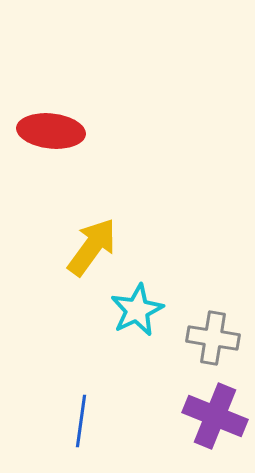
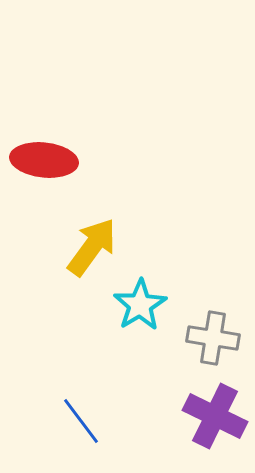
red ellipse: moved 7 px left, 29 px down
cyan star: moved 3 px right, 5 px up; rotated 6 degrees counterclockwise
purple cross: rotated 4 degrees clockwise
blue line: rotated 45 degrees counterclockwise
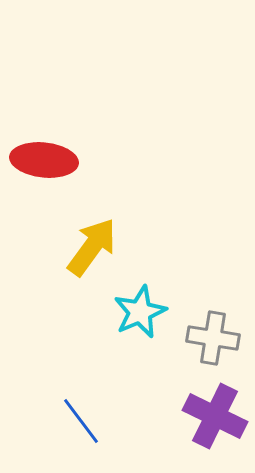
cyan star: moved 7 px down; rotated 8 degrees clockwise
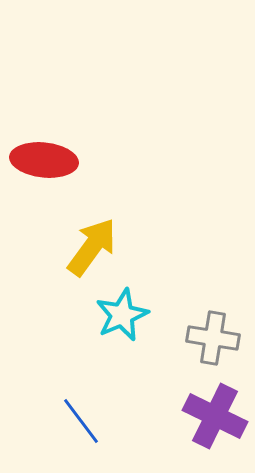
cyan star: moved 18 px left, 3 px down
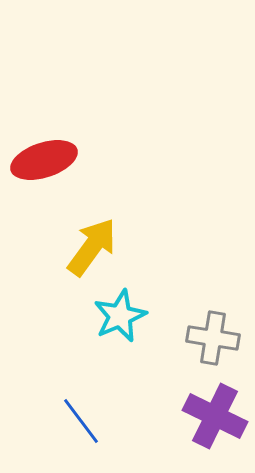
red ellipse: rotated 24 degrees counterclockwise
cyan star: moved 2 px left, 1 px down
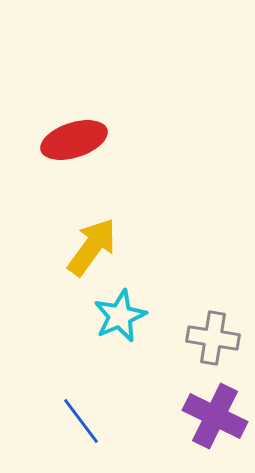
red ellipse: moved 30 px right, 20 px up
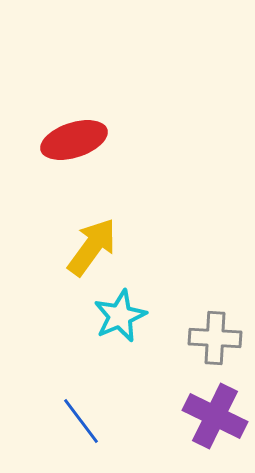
gray cross: moved 2 px right; rotated 6 degrees counterclockwise
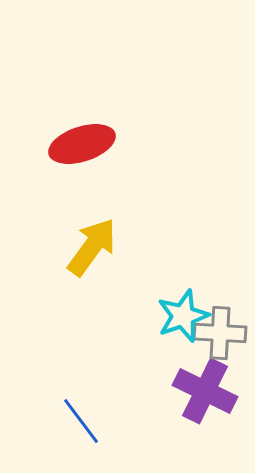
red ellipse: moved 8 px right, 4 px down
cyan star: moved 63 px right; rotated 4 degrees clockwise
gray cross: moved 5 px right, 5 px up
purple cross: moved 10 px left, 25 px up
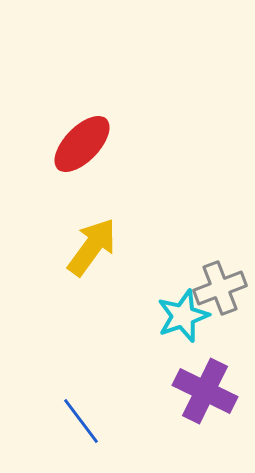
red ellipse: rotated 28 degrees counterclockwise
gray cross: moved 45 px up; rotated 24 degrees counterclockwise
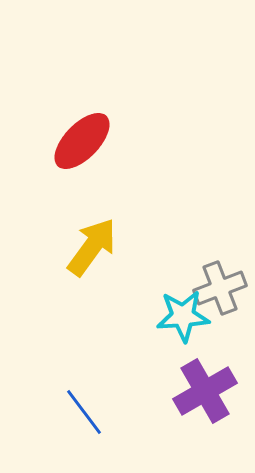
red ellipse: moved 3 px up
cyan star: rotated 16 degrees clockwise
purple cross: rotated 34 degrees clockwise
blue line: moved 3 px right, 9 px up
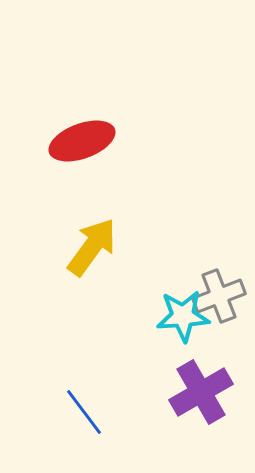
red ellipse: rotated 26 degrees clockwise
gray cross: moved 1 px left, 8 px down
purple cross: moved 4 px left, 1 px down
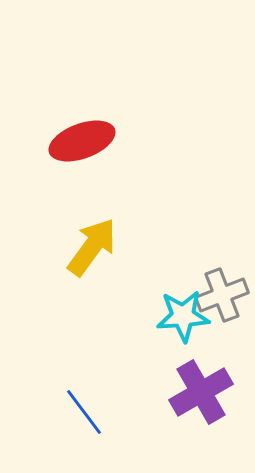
gray cross: moved 3 px right, 1 px up
